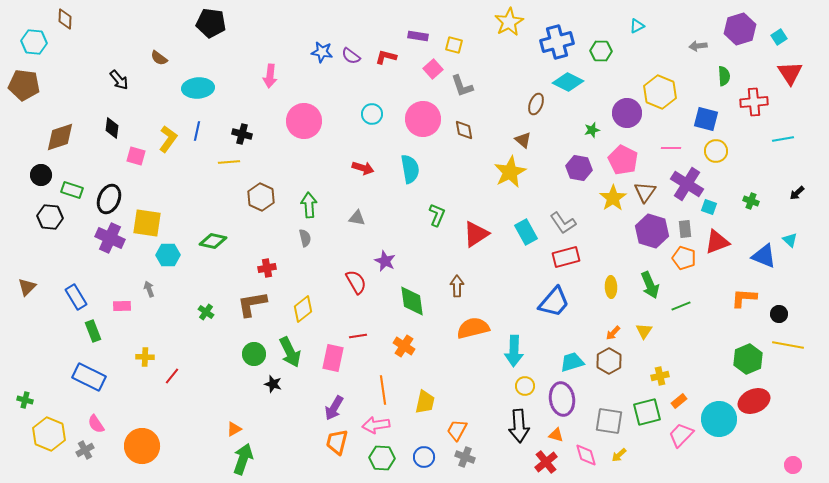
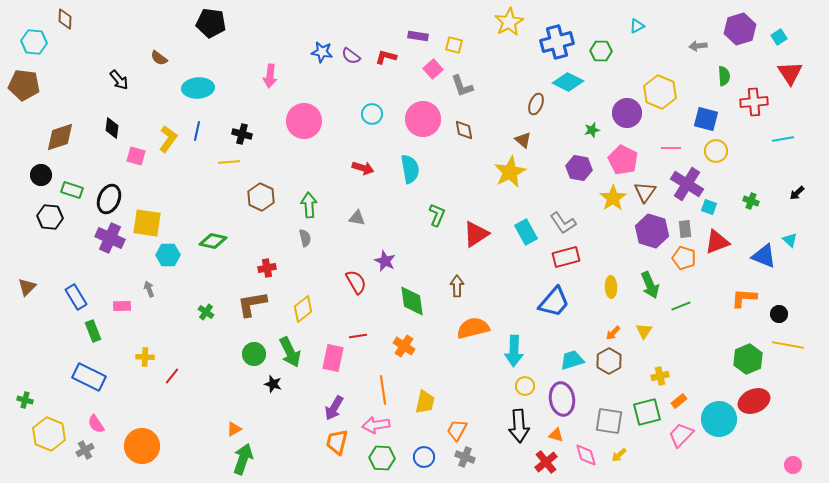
cyan trapezoid at (572, 362): moved 2 px up
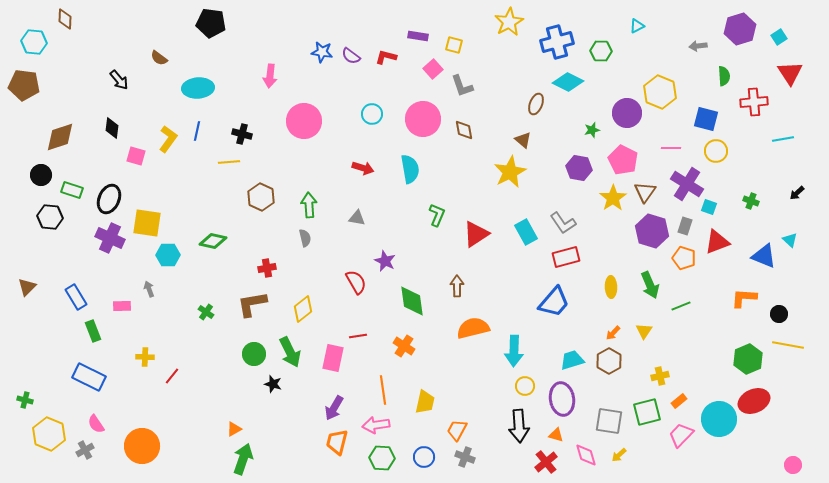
gray rectangle at (685, 229): moved 3 px up; rotated 24 degrees clockwise
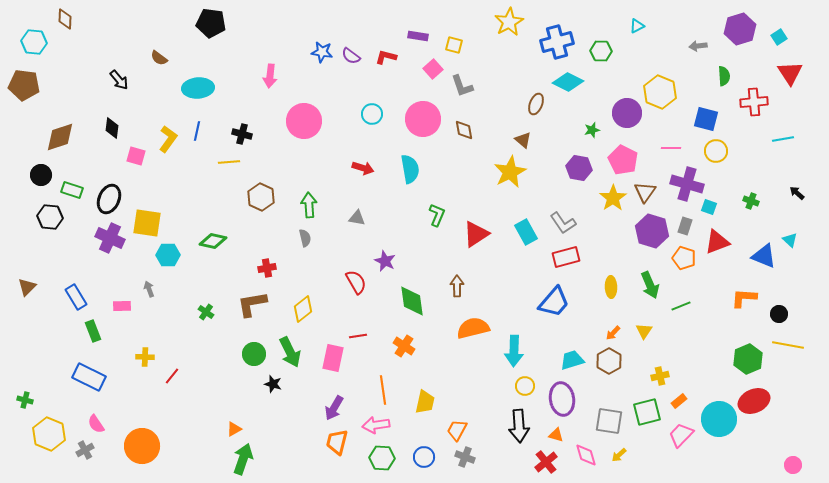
purple cross at (687, 184): rotated 16 degrees counterclockwise
black arrow at (797, 193): rotated 84 degrees clockwise
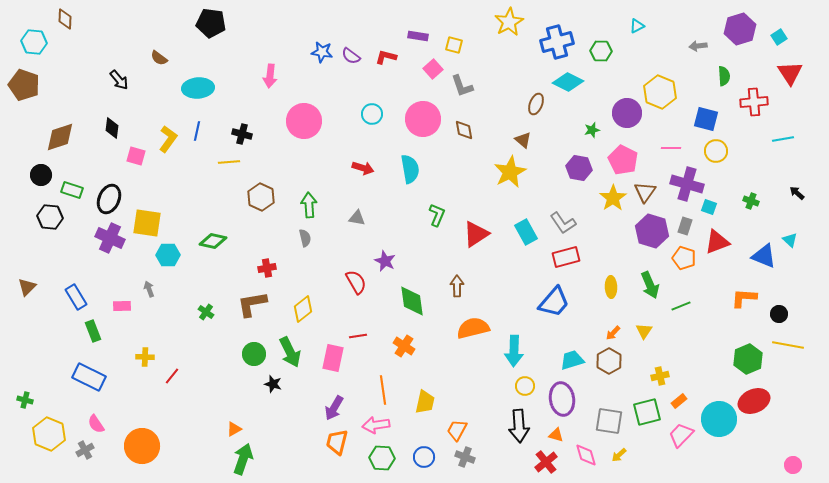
brown pentagon at (24, 85): rotated 12 degrees clockwise
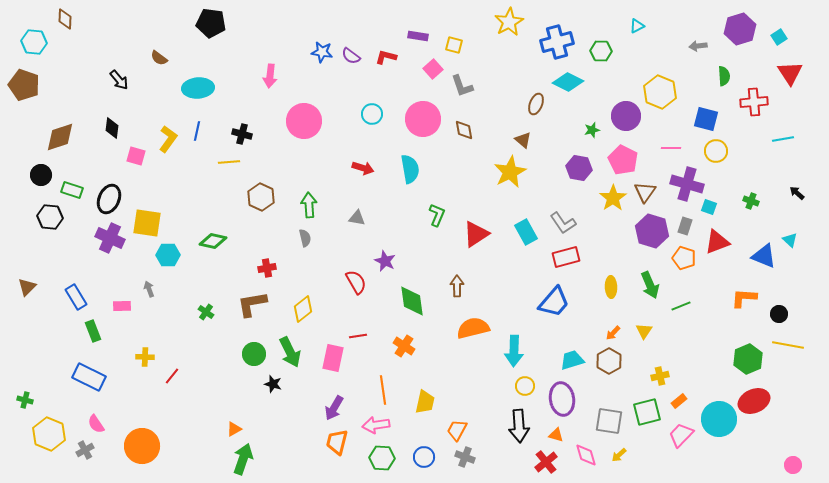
purple circle at (627, 113): moved 1 px left, 3 px down
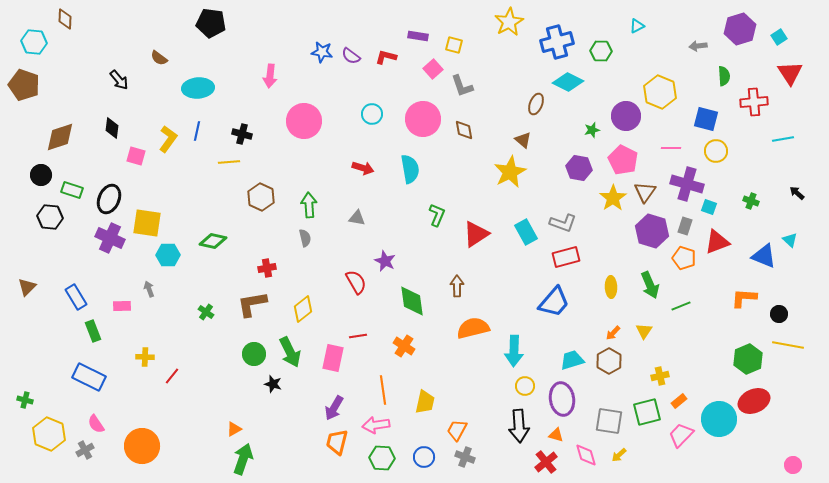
gray L-shape at (563, 223): rotated 36 degrees counterclockwise
